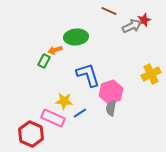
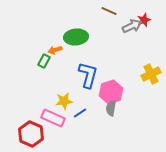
blue L-shape: rotated 32 degrees clockwise
yellow star: rotated 12 degrees counterclockwise
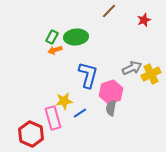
brown line: rotated 70 degrees counterclockwise
gray arrow: moved 42 px down
green rectangle: moved 8 px right, 24 px up
pink rectangle: rotated 50 degrees clockwise
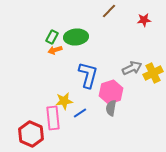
red star: rotated 16 degrees clockwise
yellow cross: moved 2 px right, 1 px up
pink rectangle: rotated 10 degrees clockwise
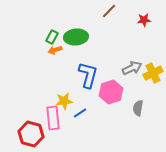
gray semicircle: moved 27 px right
red hexagon: rotated 10 degrees counterclockwise
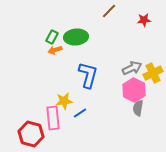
pink hexagon: moved 23 px right, 2 px up; rotated 15 degrees counterclockwise
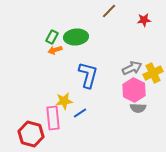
gray semicircle: rotated 98 degrees counterclockwise
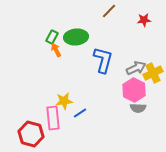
orange arrow: moved 1 px right; rotated 80 degrees clockwise
gray arrow: moved 4 px right
blue L-shape: moved 15 px right, 15 px up
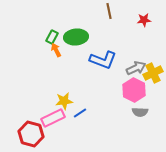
brown line: rotated 56 degrees counterclockwise
blue L-shape: rotated 96 degrees clockwise
gray semicircle: moved 2 px right, 4 px down
pink rectangle: rotated 70 degrees clockwise
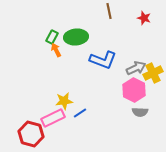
red star: moved 2 px up; rotated 24 degrees clockwise
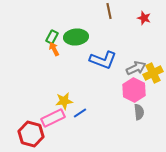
orange arrow: moved 2 px left, 1 px up
gray semicircle: moved 1 px left; rotated 98 degrees counterclockwise
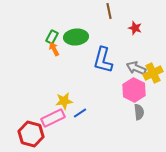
red star: moved 9 px left, 10 px down
blue L-shape: rotated 84 degrees clockwise
gray arrow: rotated 132 degrees counterclockwise
